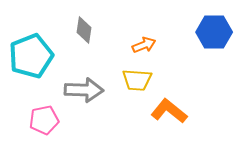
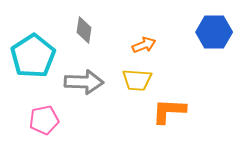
cyan pentagon: moved 2 px right; rotated 12 degrees counterclockwise
gray arrow: moved 8 px up
orange L-shape: rotated 36 degrees counterclockwise
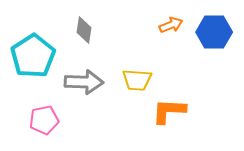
orange arrow: moved 27 px right, 20 px up
